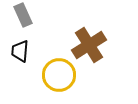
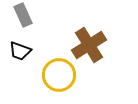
black trapezoid: rotated 75 degrees counterclockwise
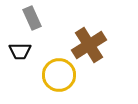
gray rectangle: moved 9 px right, 3 px down
black trapezoid: rotated 20 degrees counterclockwise
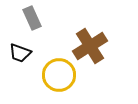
brown cross: moved 1 px right, 1 px down
black trapezoid: moved 2 px down; rotated 20 degrees clockwise
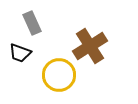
gray rectangle: moved 5 px down
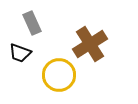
brown cross: moved 2 px up
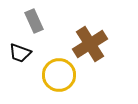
gray rectangle: moved 2 px right, 2 px up
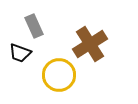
gray rectangle: moved 5 px down
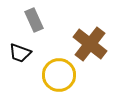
gray rectangle: moved 6 px up
brown cross: rotated 20 degrees counterclockwise
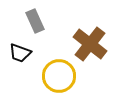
gray rectangle: moved 1 px right, 1 px down
yellow circle: moved 1 px down
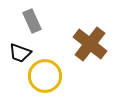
gray rectangle: moved 3 px left
yellow circle: moved 14 px left
